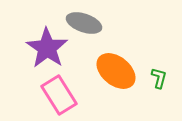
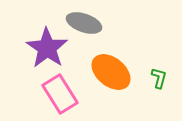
orange ellipse: moved 5 px left, 1 px down
pink rectangle: moved 1 px right, 1 px up
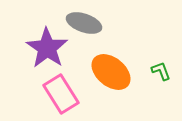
green L-shape: moved 2 px right, 7 px up; rotated 35 degrees counterclockwise
pink rectangle: moved 1 px right
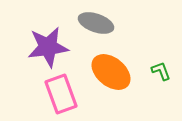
gray ellipse: moved 12 px right
purple star: moved 1 px right, 1 px up; rotated 30 degrees clockwise
pink rectangle: rotated 12 degrees clockwise
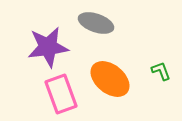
orange ellipse: moved 1 px left, 7 px down
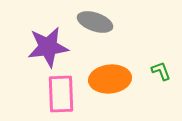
gray ellipse: moved 1 px left, 1 px up
orange ellipse: rotated 45 degrees counterclockwise
pink rectangle: rotated 18 degrees clockwise
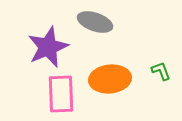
purple star: rotated 15 degrees counterclockwise
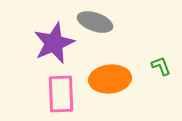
purple star: moved 6 px right, 4 px up
green L-shape: moved 5 px up
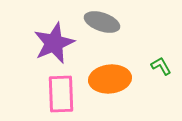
gray ellipse: moved 7 px right
green L-shape: rotated 10 degrees counterclockwise
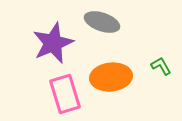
purple star: moved 1 px left
orange ellipse: moved 1 px right, 2 px up
pink rectangle: moved 4 px right; rotated 15 degrees counterclockwise
